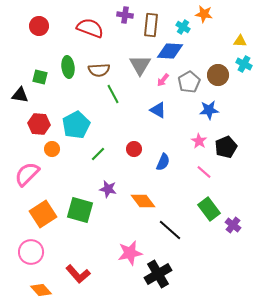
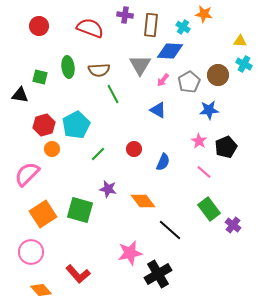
red hexagon at (39, 124): moved 5 px right, 1 px down; rotated 20 degrees counterclockwise
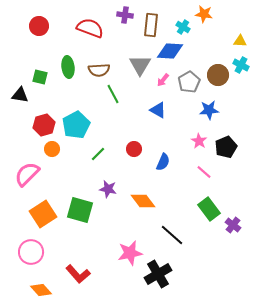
cyan cross at (244, 64): moved 3 px left, 1 px down
black line at (170, 230): moved 2 px right, 5 px down
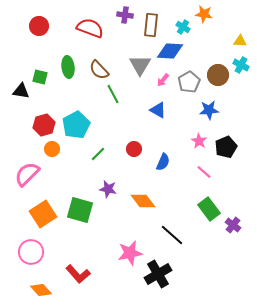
brown semicircle at (99, 70): rotated 50 degrees clockwise
black triangle at (20, 95): moved 1 px right, 4 px up
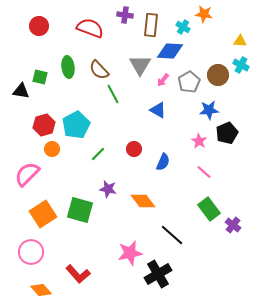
black pentagon at (226, 147): moved 1 px right, 14 px up
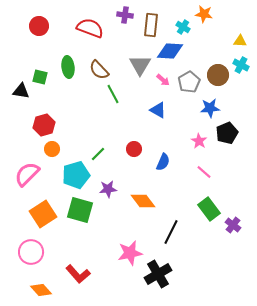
pink arrow at (163, 80): rotated 88 degrees counterclockwise
blue star at (209, 110): moved 1 px right, 2 px up
cyan pentagon at (76, 125): moved 50 px down; rotated 12 degrees clockwise
purple star at (108, 189): rotated 18 degrees counterclockwise
black line at (172, 235): moved 1 px left, 3 px up; rotated 75 degrees clockwise
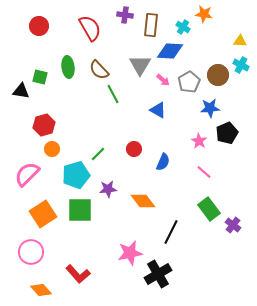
red semicircle at (90, 28): rotated 40 degrees clockwise
green square at (80, 210): rotated 16 degrees counterclockwise
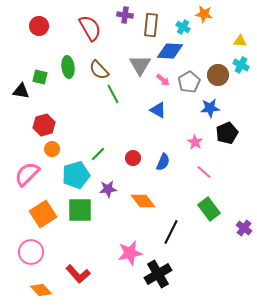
pink star at (199, 141): moved 4 px left, 1 px down
red circle at (134, 149): moved 1 px left, 9 px down
purple cross at (233, 225): moved 11 px right, 3 px down
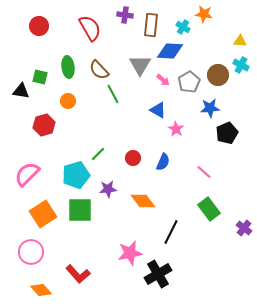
pink star at (195, 142): moved 19 px left, 13 px up
orange circle at (52, 149): moved 16 px right, 48 px up
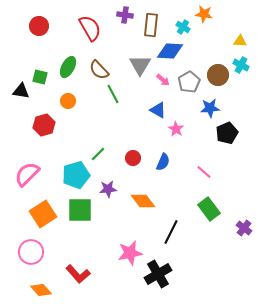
green ellipse at (68, 67): rotated 35 degrees clockwise
